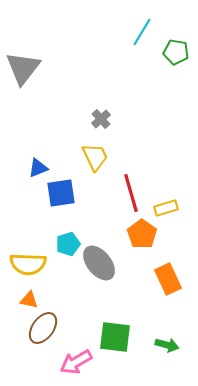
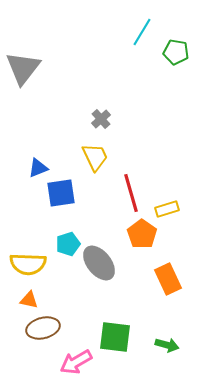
yellow rectangle: moved 1 px right, 1 px down
brown ellipse: rotated 40 degrees clockwise
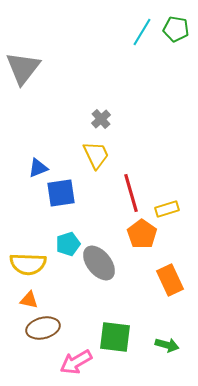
green pentagon: moved 23 px up
yellow trapezoid: moved 1 px right, 2 px up
orange rectangle: moved 2 px right, 1 px down
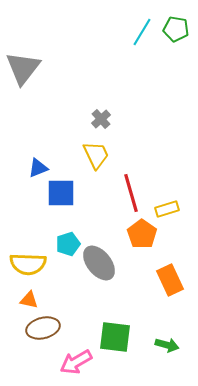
blue square: rotated 8 degrees clockwise
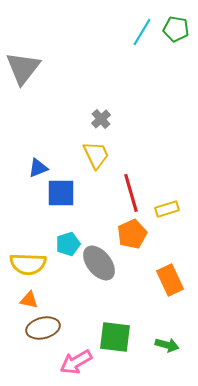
orange pentagon: moved 10 px left; rotated 12 degrees clockwise
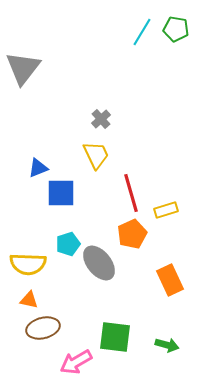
yellow rectangle: moved 1 px left, 1 px down
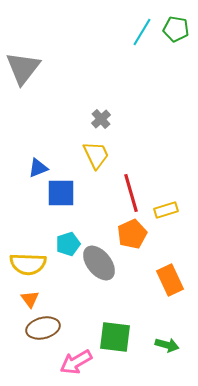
orange triangle: moved 1 px right, 1 px up; rotated 42 degrees clockwise
